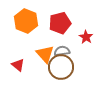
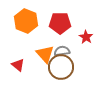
red pentagon: rotated 15 degrees clockwise
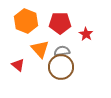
red star: moved 3 px up
orange triangle: moved 5 px left, 5 px up
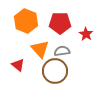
brown circle: moved 6 px left, 4 px down
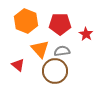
red pentagon: moved 1 px down
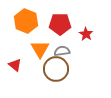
orange triangle: rotated 12 degrees clockwise
red triangle: moved 3 px left
brown circle: moved 1 px right, 2 px up
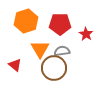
orange hexagon: rotated 20 degrees clockwise
brown circle: moved 2 px left, 1 px up
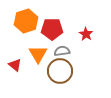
red pentagon: moved 8 px left, 5 px down
orange triangle: moved 2 px left, 5 px down
brown circle: moved 6 px right, 3 px down
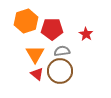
orange triangle: moved 3 px left
red triangle: moved 22 px right, 9 px down
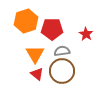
brown circle: moved 2 px right
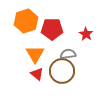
gray semicircle: moved 6 px right, 3 px down
